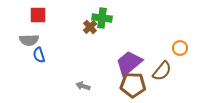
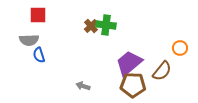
green cross: moved 4 px right, 7 px down
brown cross: moved 1 px right, 1 px up
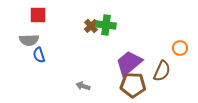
brown semicircle: rotated 15 degrees counterclockwise
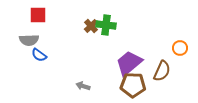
blue semicircle: rotated 35 degrees counterclockwise
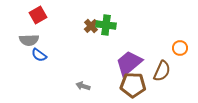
red square: rotated 30 degrees counterclockwise
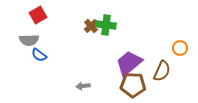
gray arrow: rotated 24 degrees counterclockwise
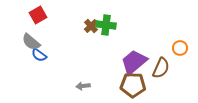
gray semicircle: moved 2 px right, 2 px down; rotated 42 degrees clockwise
purple trapezoid: moved 5 px right, 1 px up
brown semicircle: moved 1 px left, 3 px up
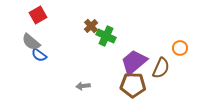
green cross: moved 11 px down; rotated 18 degrees clockwise
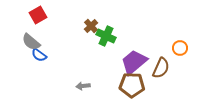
brown pentagon: moved 1 px left
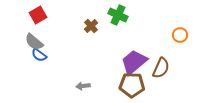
green cross: moved 12 px right, 21 px up
gray semicircle: moved 3 px right
orange circle: moved 13 px up
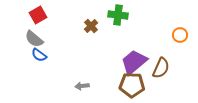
green cross: rotated 18 degrees counterclockwise
gray semicircle: moved 3 px up
gray arrow: moved 1 px left
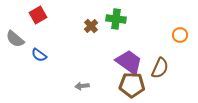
green cross: moved 2 px left, 4 px down
gray semicircle: moved 19 px left
purple trapezoid: moved 5 px left; rotated 76 degrees clockwise
brown semicircle: moved 1 px left
